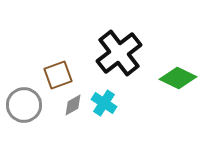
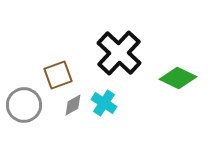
black cross: rotated 9 degrees counterclockwise
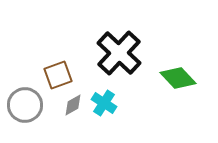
green diamond: rotated 21 degrees clockwise
gray circle: moved 1 px right
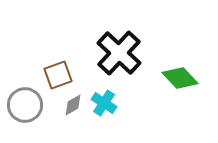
green diamond: moved 2 px right
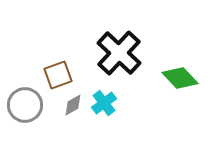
cyan cross: rotated 20 degrees clockwise
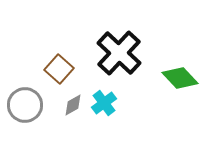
brown square: moved 1 px right, 6 px up; rotated 28 degrees counterclockwise
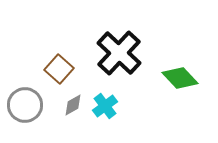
cyan cross: moved 1 px right, 3 px down
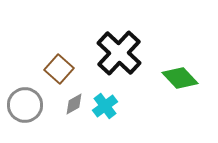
gray diamond: moved 1 px right, 1 px up
